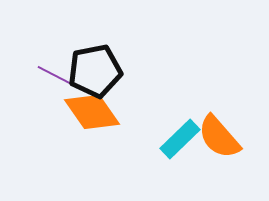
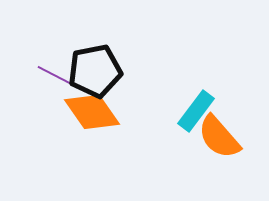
cyan rectangle: moved 16 px right, 28 px up; rotated 9 degrees counterclockwise
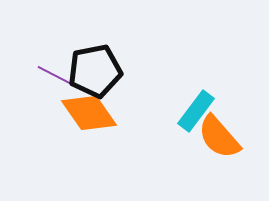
orange diamond: moved 3 px left, 1 px down
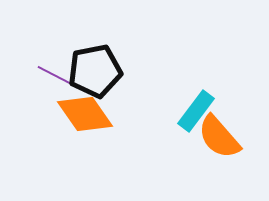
orange diamond: moved 4 px left, 1 px down
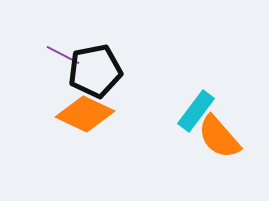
purple line: moved 9 px right, 20 px up
orange diamond: rotated 30 degrees counterclockwise
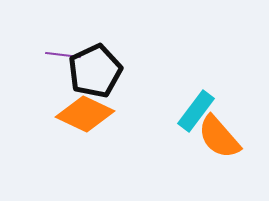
purple line: rotated 20 degrees counterclockwise
black pentagon: rotated 14 degrees counterclockwise
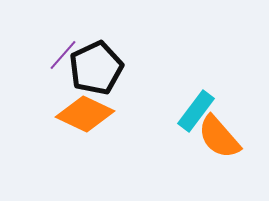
purple line: rotated 56 degrees counterclockwise
black pentagon: moved 1 px right, 3 px up
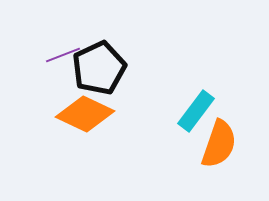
purple line: rotated 28 degrees clockwise
black pentagon: moved 3 px right
orange semicircle: moved 7 px down; rotated 120 degrees counterclockwise
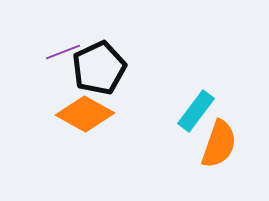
purple line: moved 3 px up
orange diamond: rotated 4 degrees clockwise
